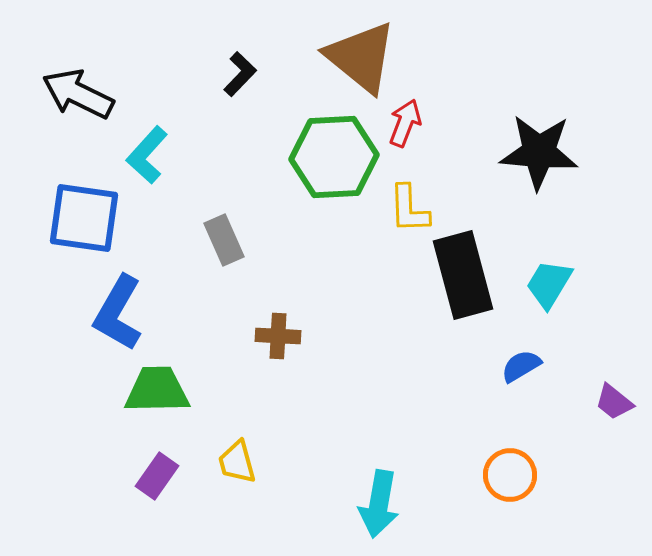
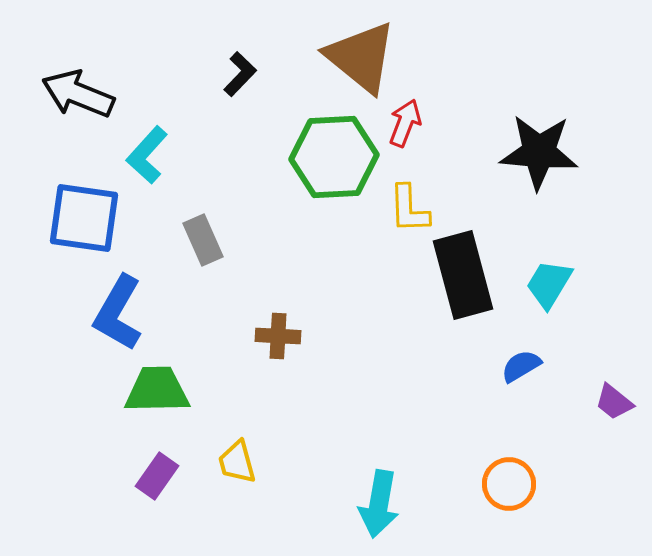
black arrow: rotated 4 degrees counterclockwise
gray rectangle: moved 21 px left
orange circle: moved 1 px left, 9 px down
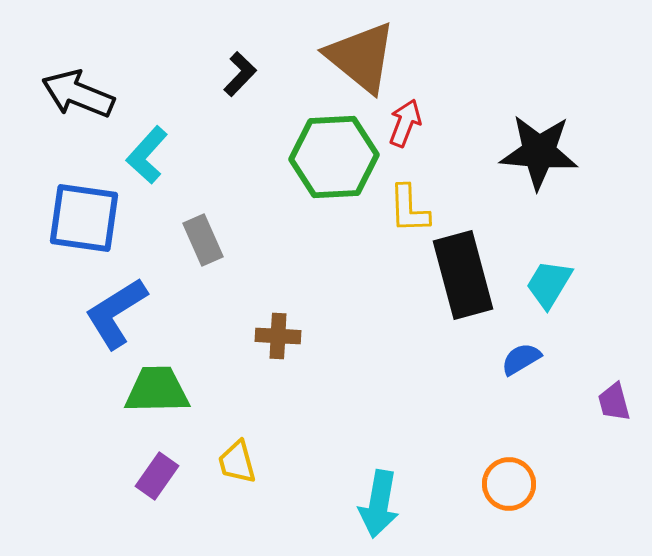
blue L-shape: moved 2 px left; rotated 28 degrees clockwise
blue semicircle: moved 7 px up
purple trapezoid: rotated 36 degrees clockwise
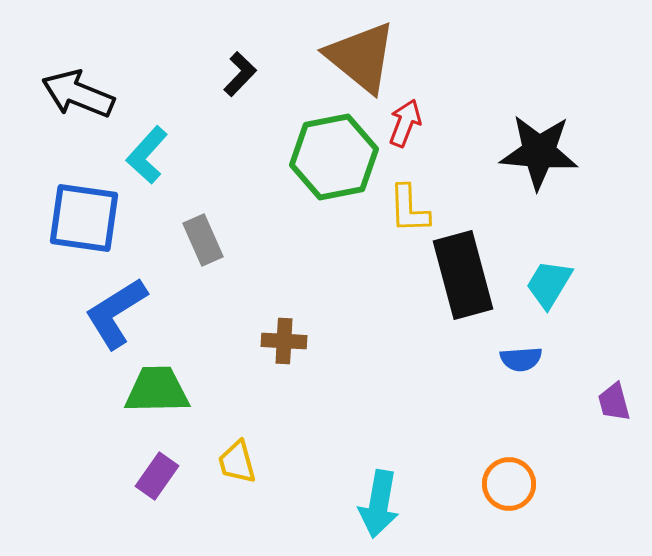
green hexagon: rotated 8 degrees counterclockwise
brown cross: moved 6 px right, 5 px down
blue semicircle: rotated 153 degrees counterclockwise
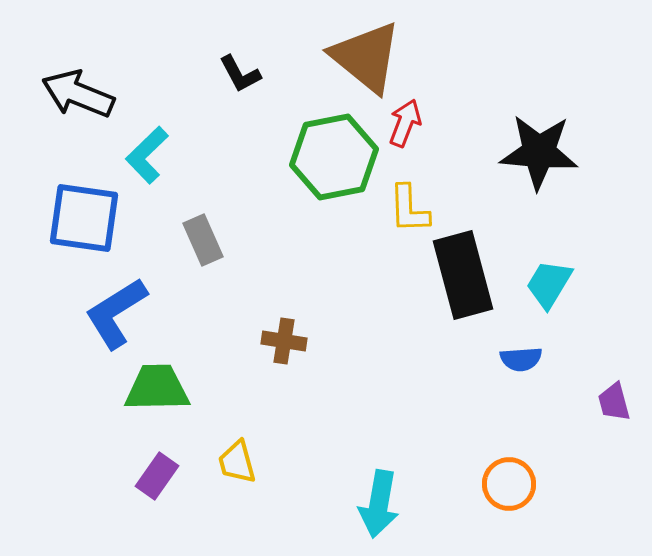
brown triangle: moved 5 px right
black L-shape: rotated 108 degrees clockwise
cyan L-shape: rotated 4 degrees clockwise
brown cross: rotated 6 degrees clockwise
green trapezoid: moved 2 px up
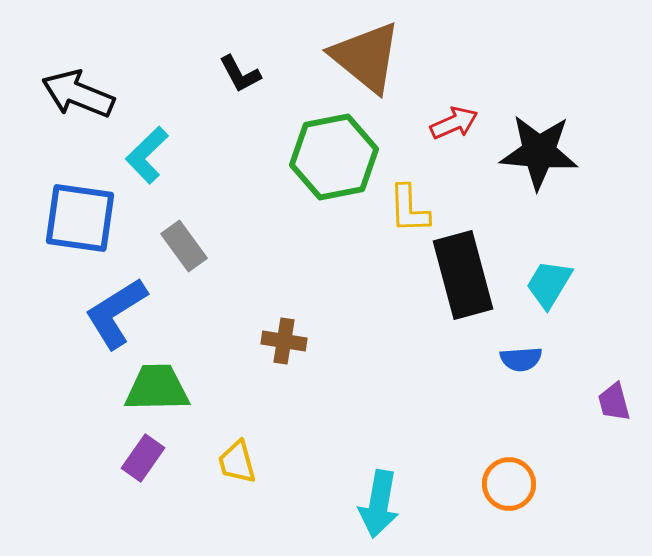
red arrow: moved 49 px right; rotated 45 degrees clockwise
blue square: moved 4 px left
gray rectangle: moved 19 px left, 6 px down; rotated 12 degrees counterclockwise
purple rectangle: moved 14 px left, 18 px up
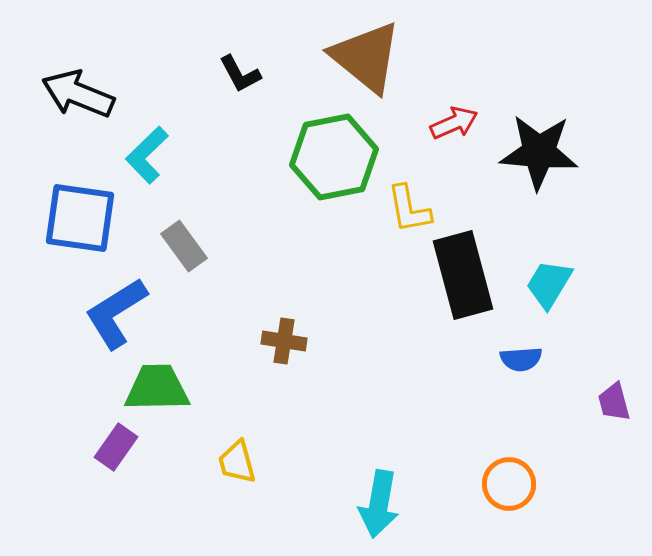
yellow L-shape: rotated 8 degrees counterclockwise
purple rectangle: moved 27 px left, 11 px up
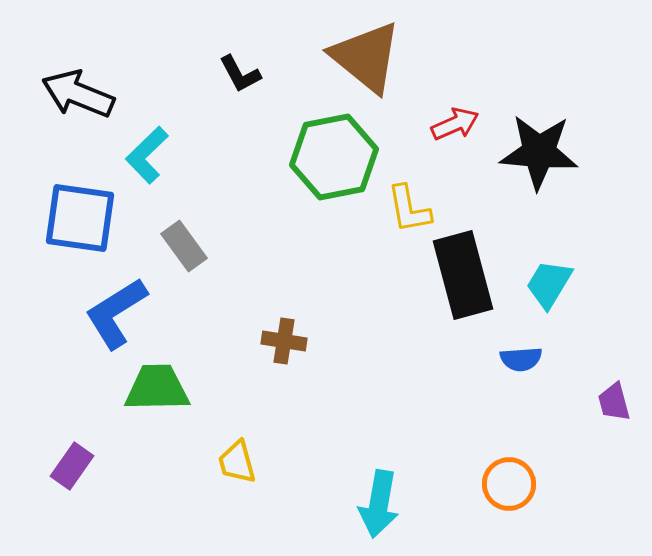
red arrow: moved 1 px right, 1 px down
purple rectangle: moved 44 px left, 19 px down
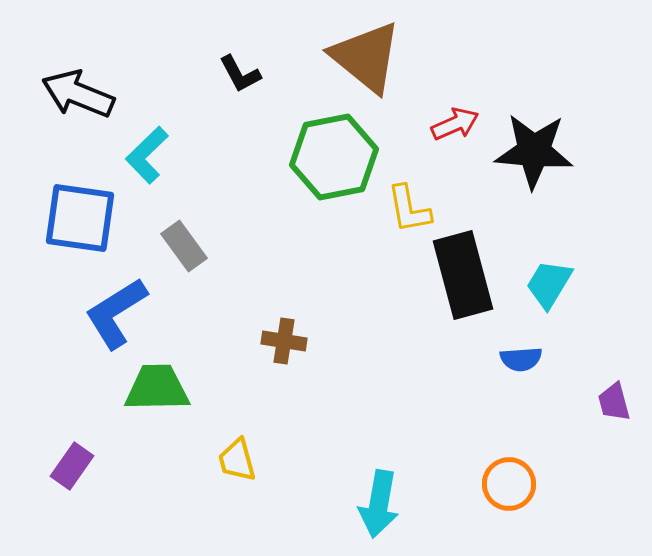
black star: moved 5 px left, 1 px up
yellow trapezoid: moved 2 px up
